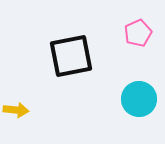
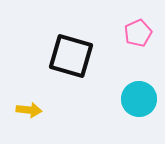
black square: rotated 27 degrees clockwise
yellow arrow: moved 13 px right
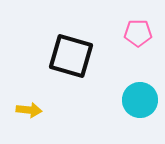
pink pentagon: rotated 24 degrees clockwise
cyan circle: moved 1 px right, 1 px down
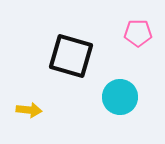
cyan circle: moved 20 px left, 3 px up
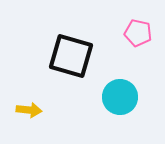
pink pentagon: rotated 12 degrees clockwise
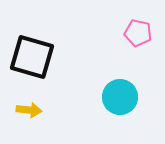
black square: moved 39 px left, 1 px down
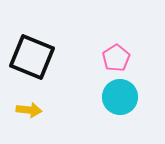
pink pentagon: moved 22 px left, 25 px down; rotated 28 degrees clockwise
black square: rotated 6 degrees clockwise
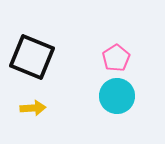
cyan circle: moved 3 px left, 1 px up
yellow arrow: moved 4 px right, 2 px up; rotated 10 degrees counterclockwise
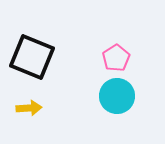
yellow arrow: moved 4 px left
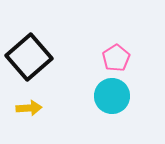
black square: moved 3 px left; rotated 27 degrees clockwise
cyan circle: moved 5 px left
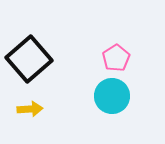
black square: moved 2 px down
yellow arrow: moved 1 px right, 1 px down
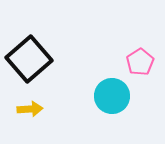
pink pentagon: moved 24 px right, 4 px down
